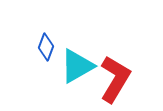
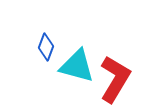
cyan triangle: rotated 45 degrees clockwise
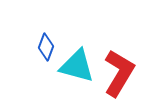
red L-shape: moved 4 px right, 6 px up
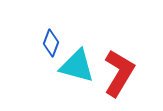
blue diamond: moved 5 px right, 4 px up
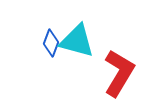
cyan triangle: moved 25 px up
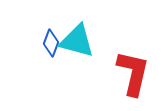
red L-shape: moved 14 px right; rotated 18 degrees counterclockwise
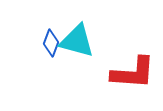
red L-shape: rotated 81 degrees clockwise
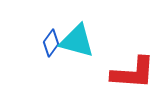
blue diamond: rotated 16 degrees clockwise
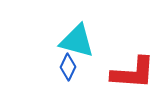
blue diamond: moved 17 px right, 24 px down; rotated 12 degrees counterclockwise
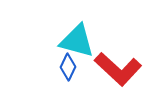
red L-shape: moved 15 px left, 4 px up; rotated 39 degrees clockwise
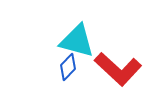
blue diamond: rotated 20 degrees clockwise
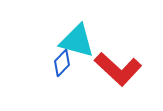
blue diamond: moved 6 px left, 4 px up
